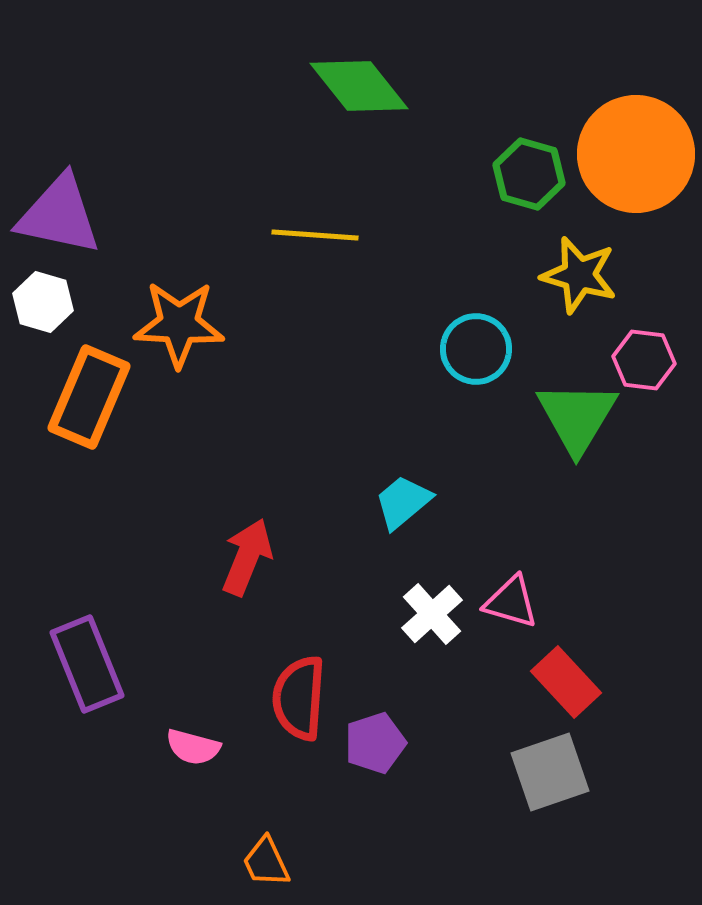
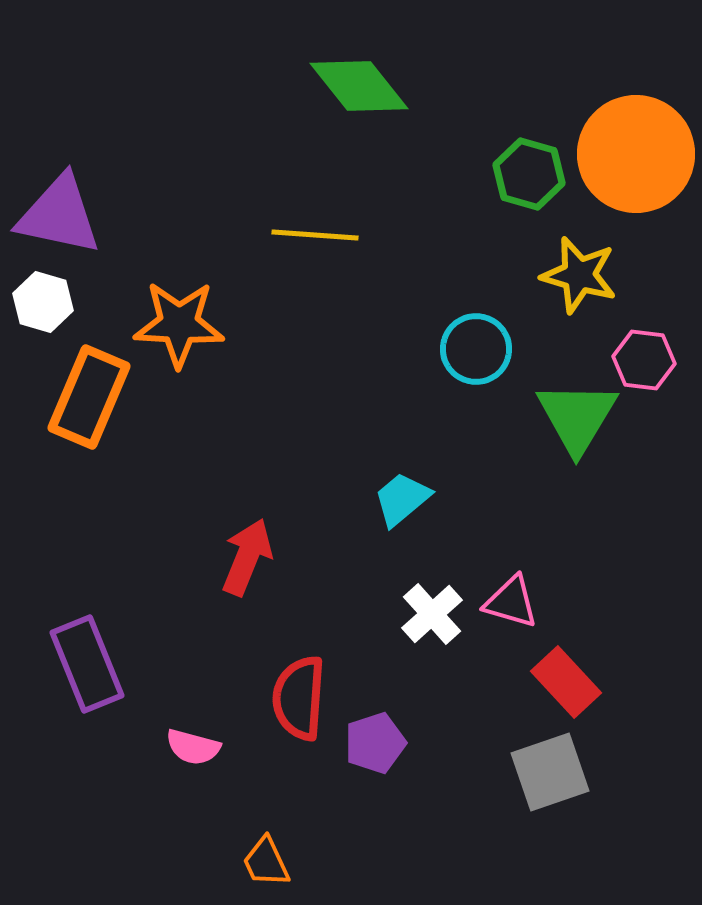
cyan trapezoid: moved 1 px left, 3 px up
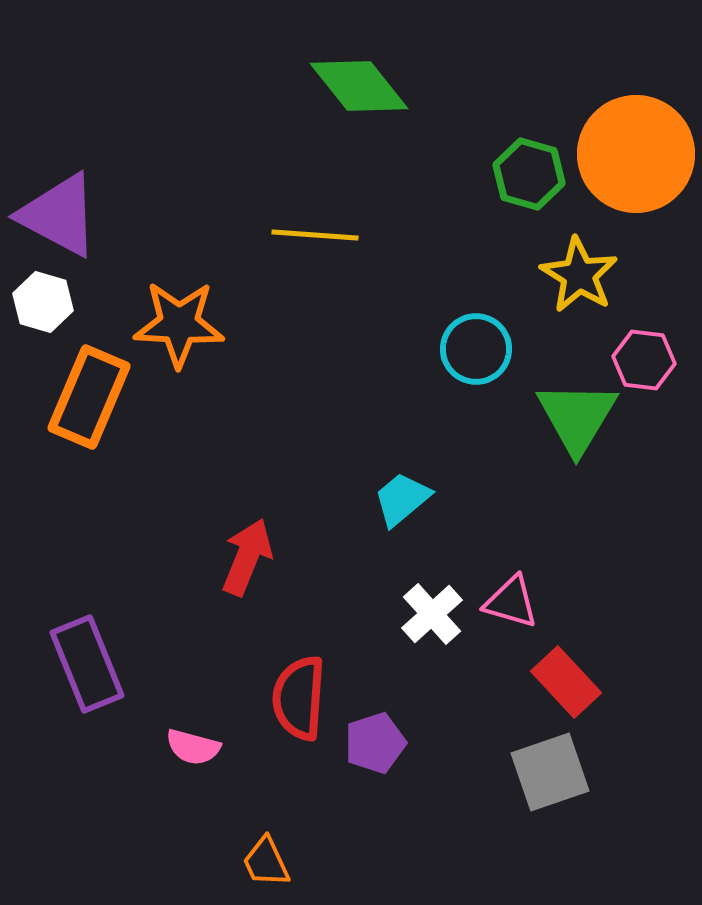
purple triangle: rotated 16 degrees clockwise
yellow star: rotated 16 degrees clockwise
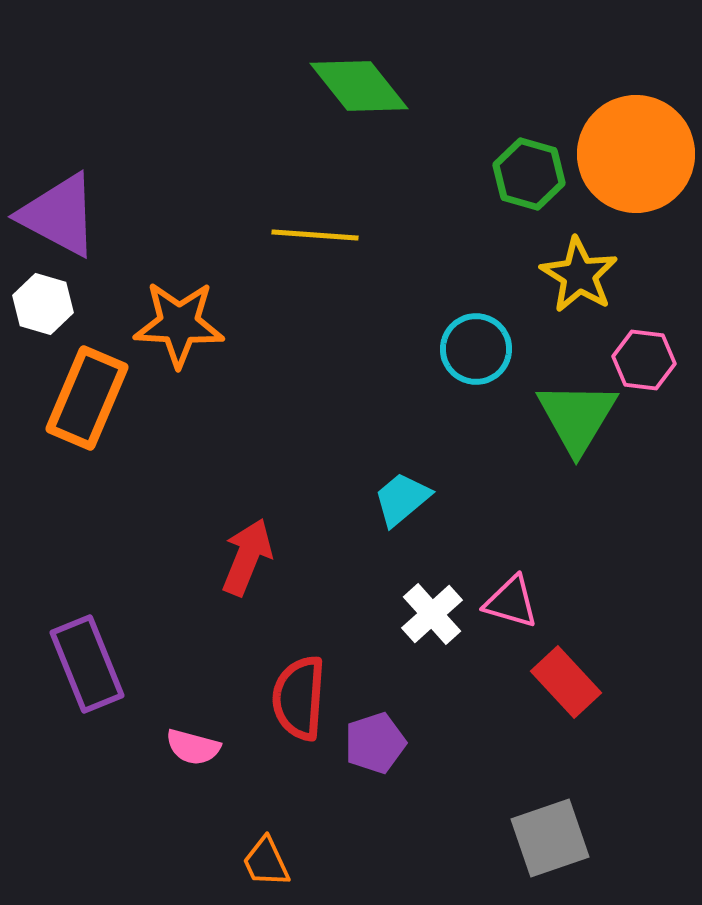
white hexagon: moved 2 px down
orange rectangle: moved 2 px left, 1 px down
gray square: moved 66 px down
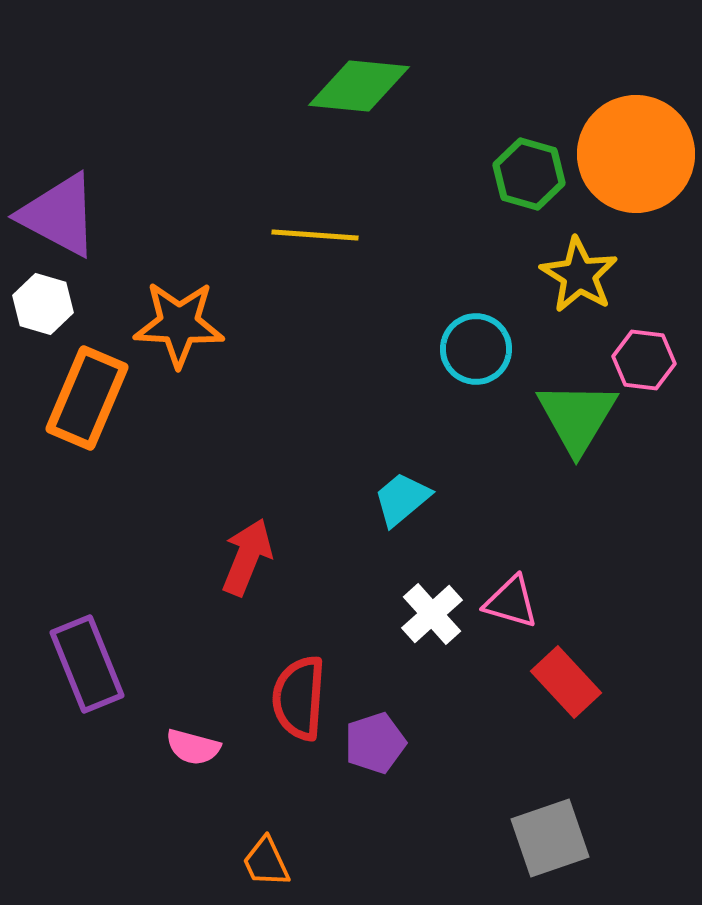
green diamond: rotated 46 degrees counterclockwise
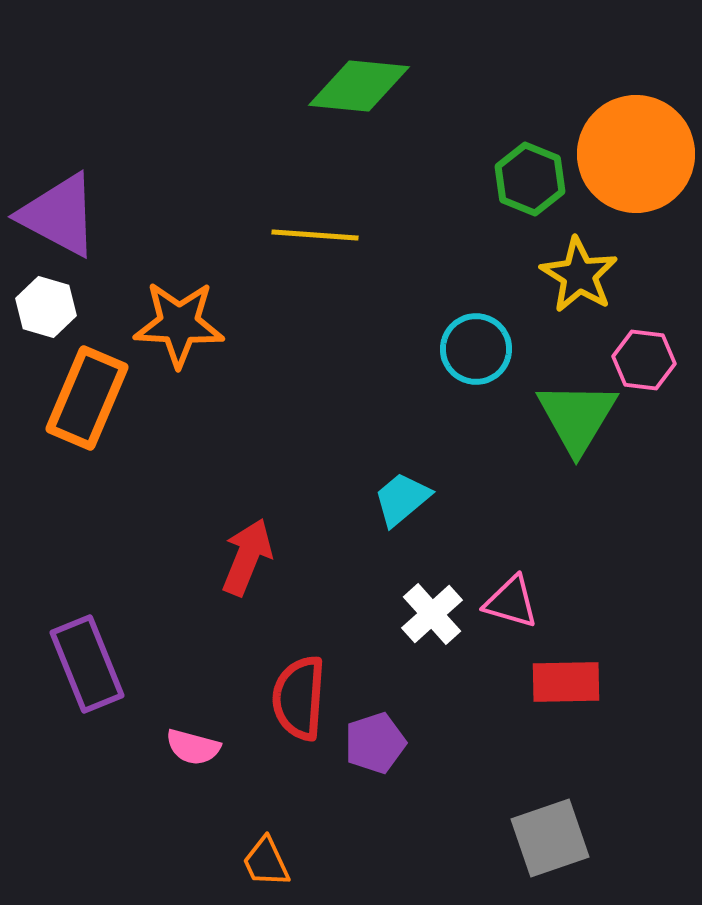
green hexagon: moved 1 px right, 5 px down; rotated 6 degrees clockwise
white hexagon: moved 3 px right, 3 px down
red rectangle: rotated 48 degrees counterclockwise
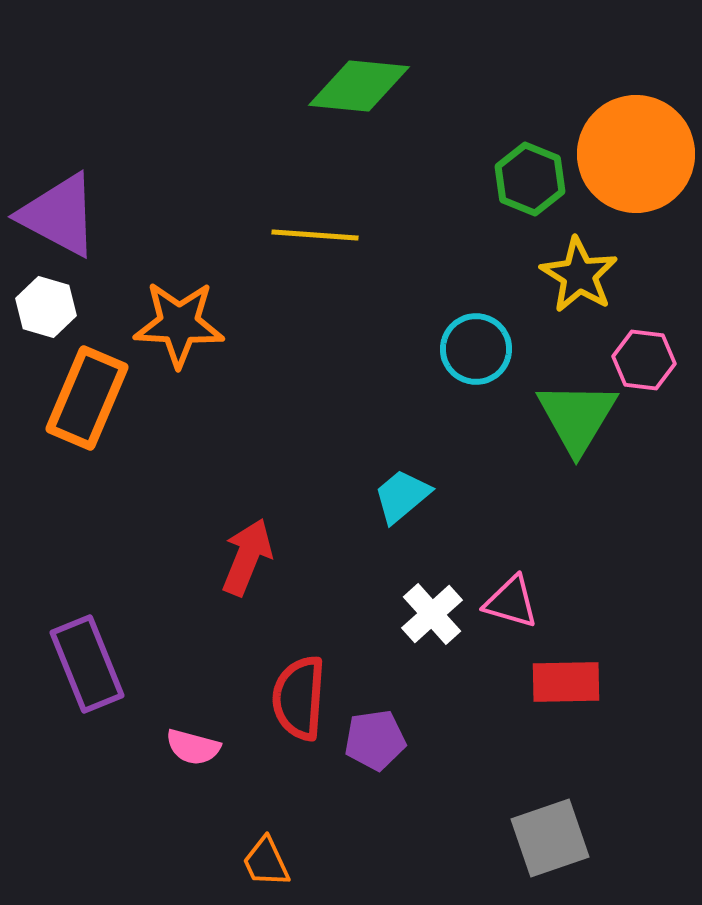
cyan trapezoid: moved 3 px up
purple pentagon: moved 3 px up; rotated 10 degrees clockwise
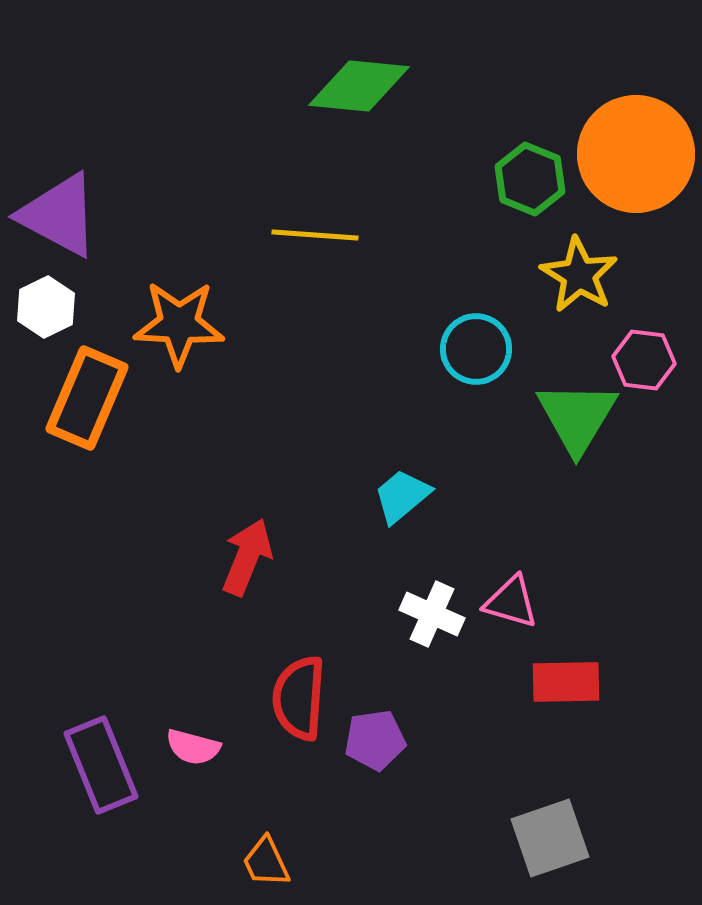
white hexagon: rotated 18 degrees clockwise
white cross: rotated 24 degrees counterclockwise
purple rectangle: moved 14 px right, 101 px down
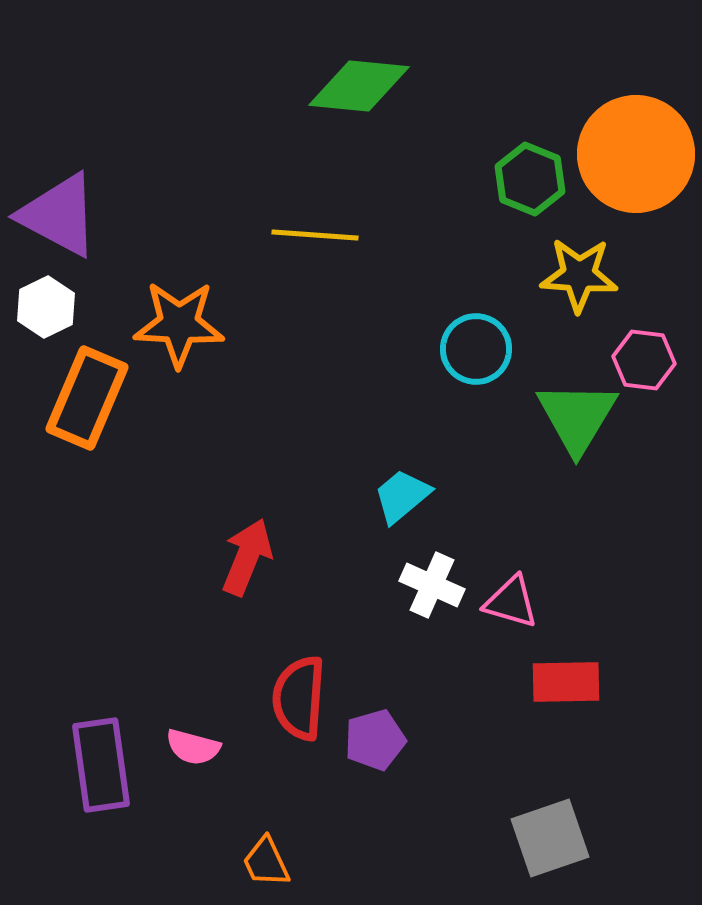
yellow star: rotated 28 degrees counterclockwise
white cross: moved 29 px up
purple pentagon: rotated 8 degrees counterclockwise
purple rectangle: rotated 14 degrees clockwise
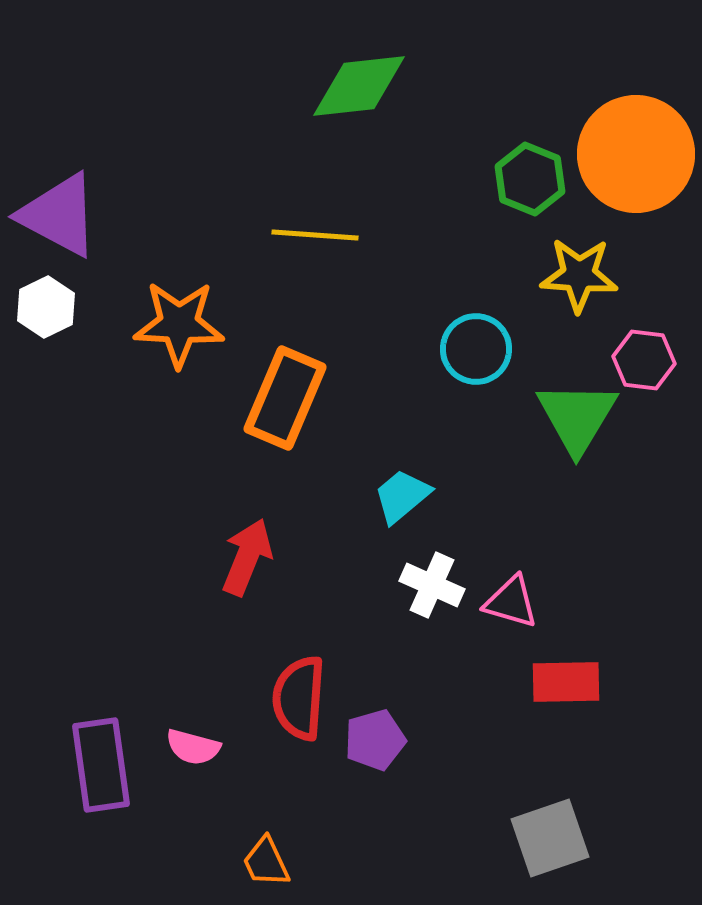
green diamond: rotated 12 degrees counterclockwise
orange rectangle: moved 198 px right
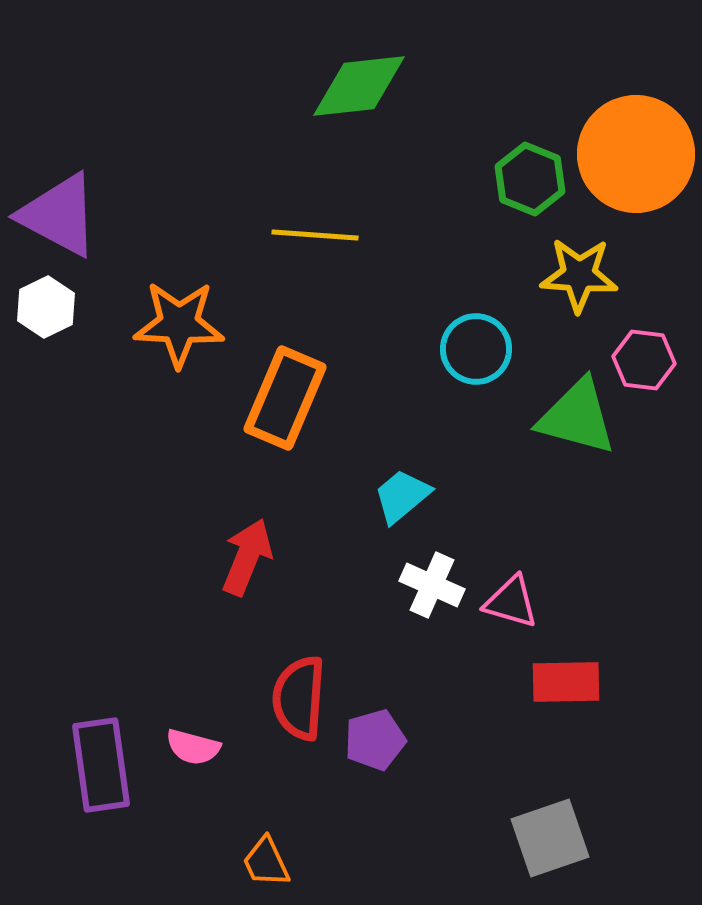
green triangle: rotated 46 degrees counterclockwise
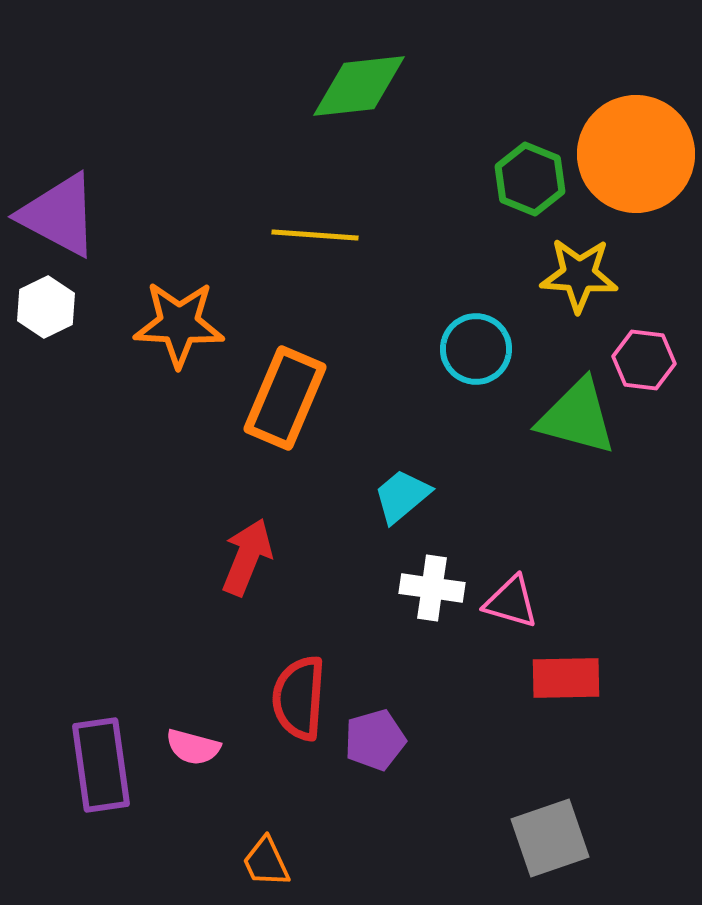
white cross: moved 3 px down; rotated 16 degrees counterclockwise
red rectangle: moved 4 px up
